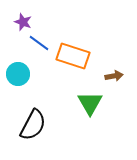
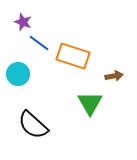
black semicircle: rotated 104 degrees clockwise
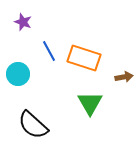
blue line: moved 10 px right, 8 px down; rotated 25 degrees clockwise
orange rectangle: moved 11 px right, 2 px down
brown arrow: moved 10 px right, 1 px down
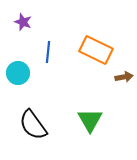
blue line: moved 1 px left, 1 px down; rotated 35 degrees clockwise
orange rectangle: moved 12 px right, 8 px up; rotated 8 degrees clockwise
cyan circle: moved 1 px up
green triangle: moved 17 px down
black semicircle: rotated 12 degrees clockwise
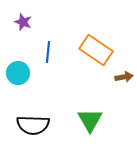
orange rectangle: rotated 8 degrees clockwise
black semicircle: rotated 52 degrees counterclockwise
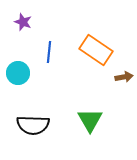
blue line: moved 1 px right
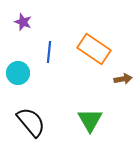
orange rectangle: moved 2 px left, 1 px up
brown arrow: moved 1 px left, 2 px down
black semicircle: moved 2 px left, 3 px up; rotated 132 degrees counterclockwise
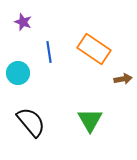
blue line: rotated 15 degrees counterclockwise
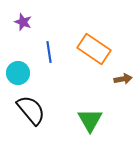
black semicircle: moved 12 px up
